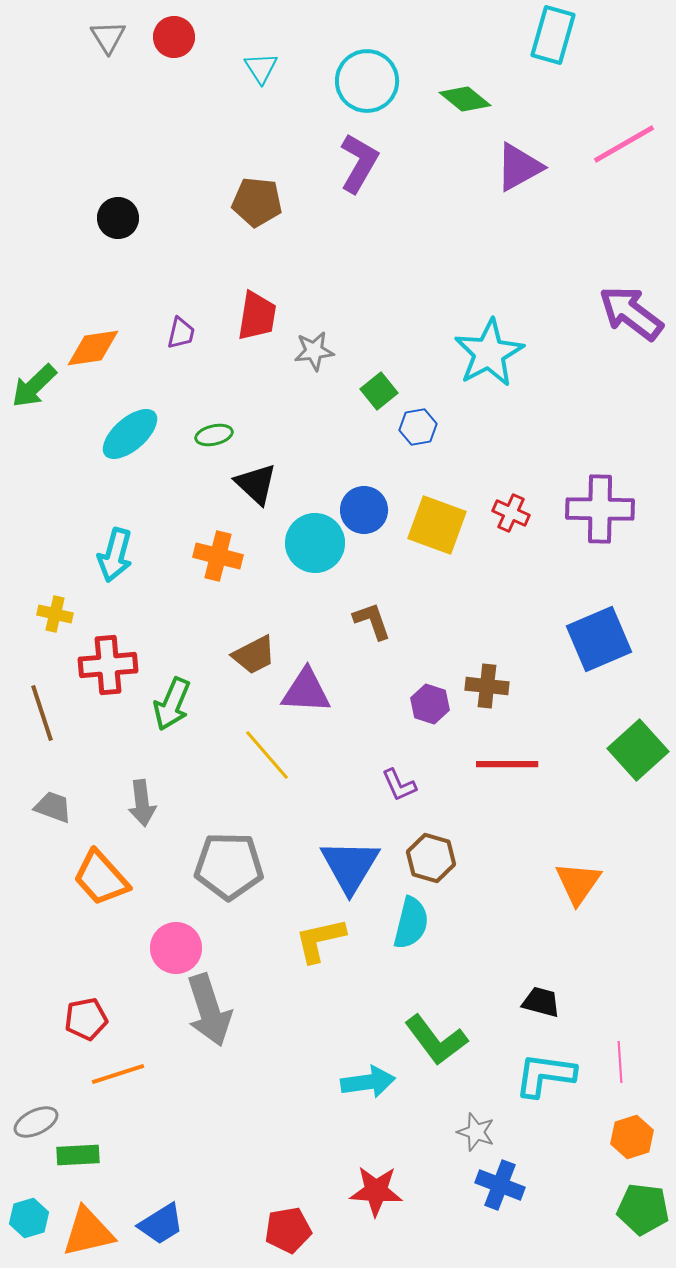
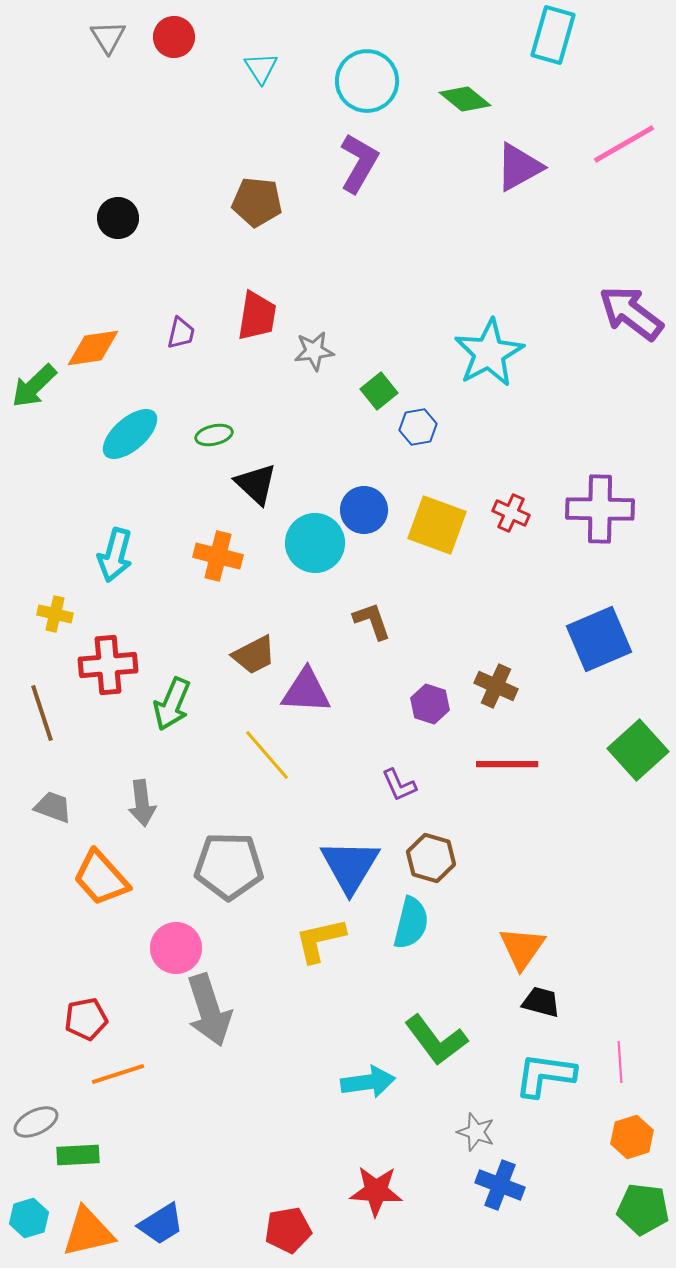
brown cross at (487, 686): moved 9 px right; rotated 18 degrees clockwise
orange triangle at (578, 883): moved 56 px left, 65 px down
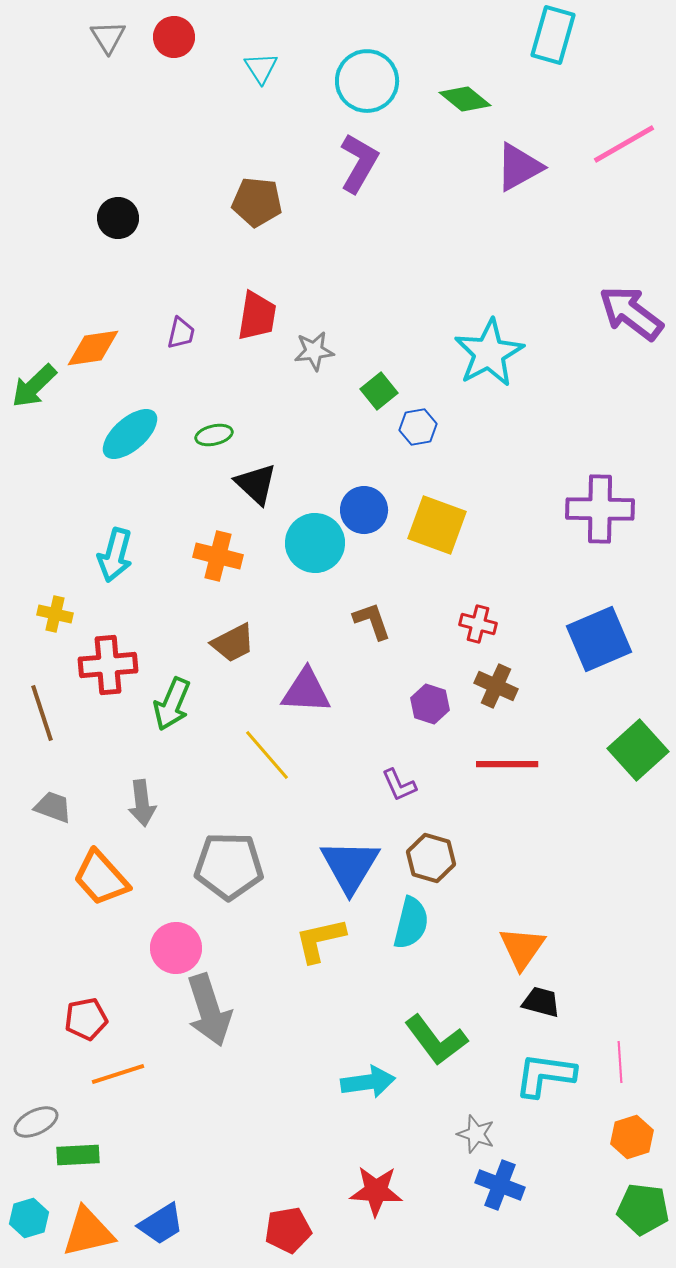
red cross at (511, 513): moved 33 px left, 111 px down; rotated 9 degrees counterclockwise
brown trapezoid at (254, 655): moved 21 px left, 12 px up
gray star at (476, 1132): moved 2 px down
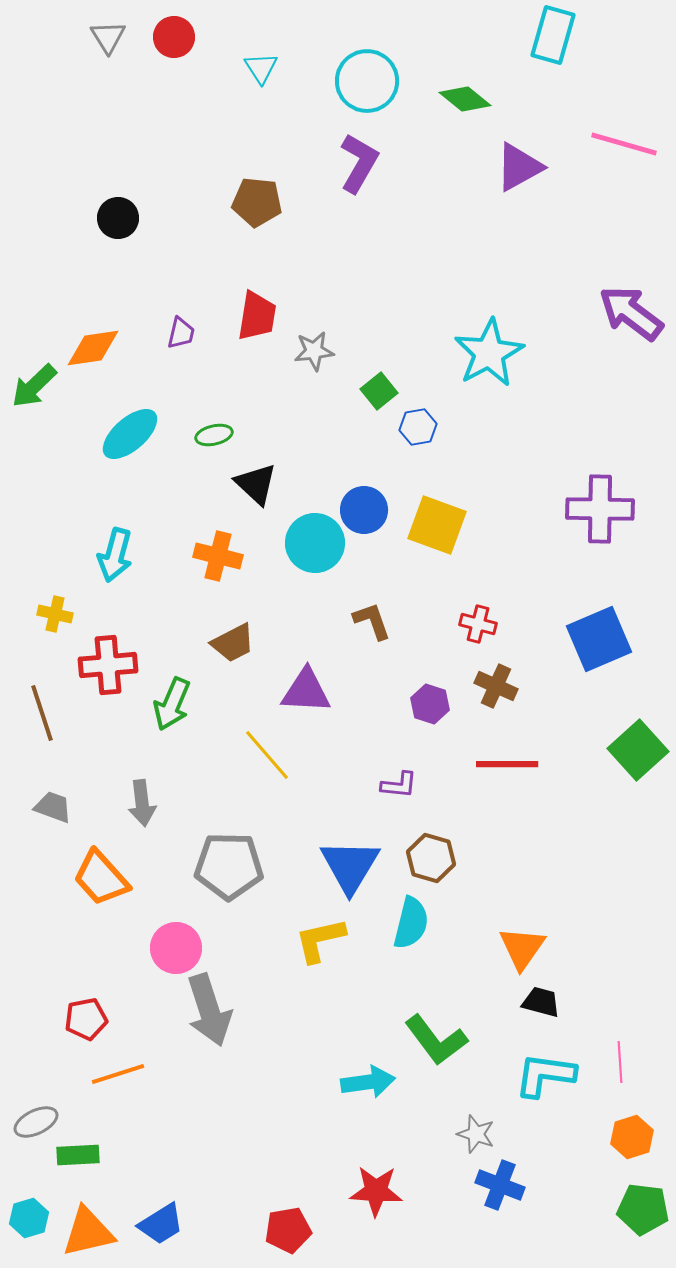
pink line at (624, 144): rotated 46 degrees clockwise
purple L-shape at (399, 785): rotated 60 degrees counterclockwise
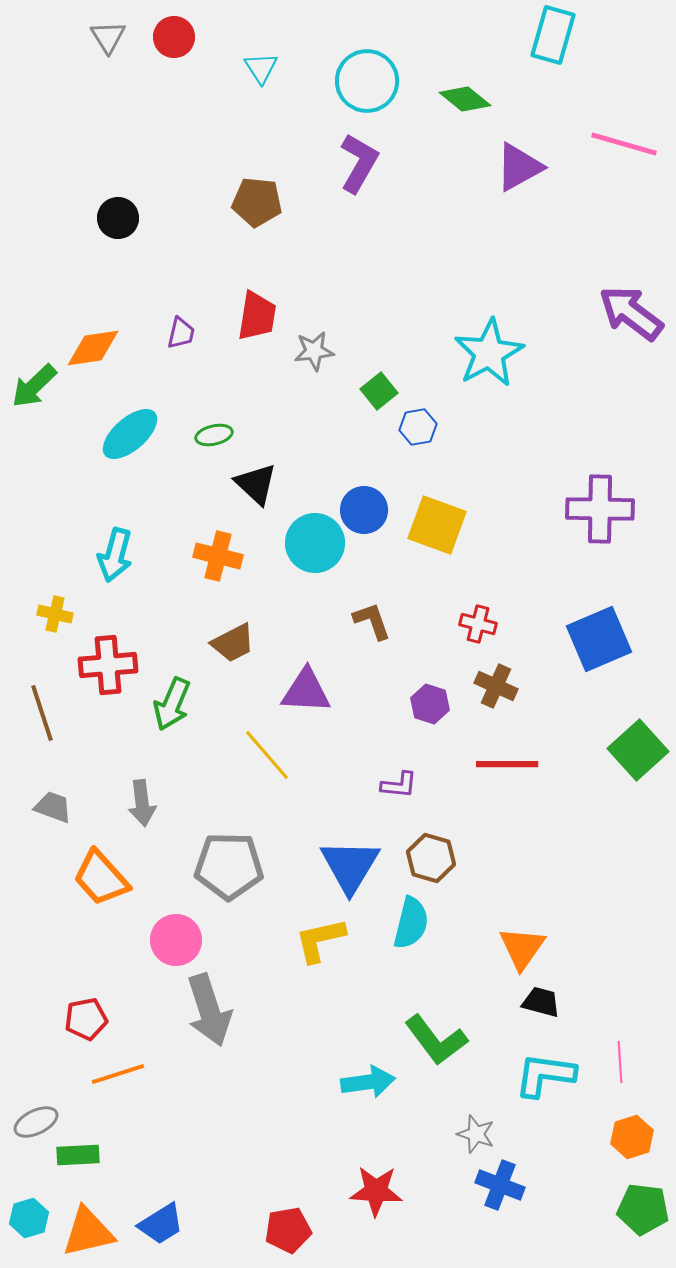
pink circle at (176, 948): moved 8 px up
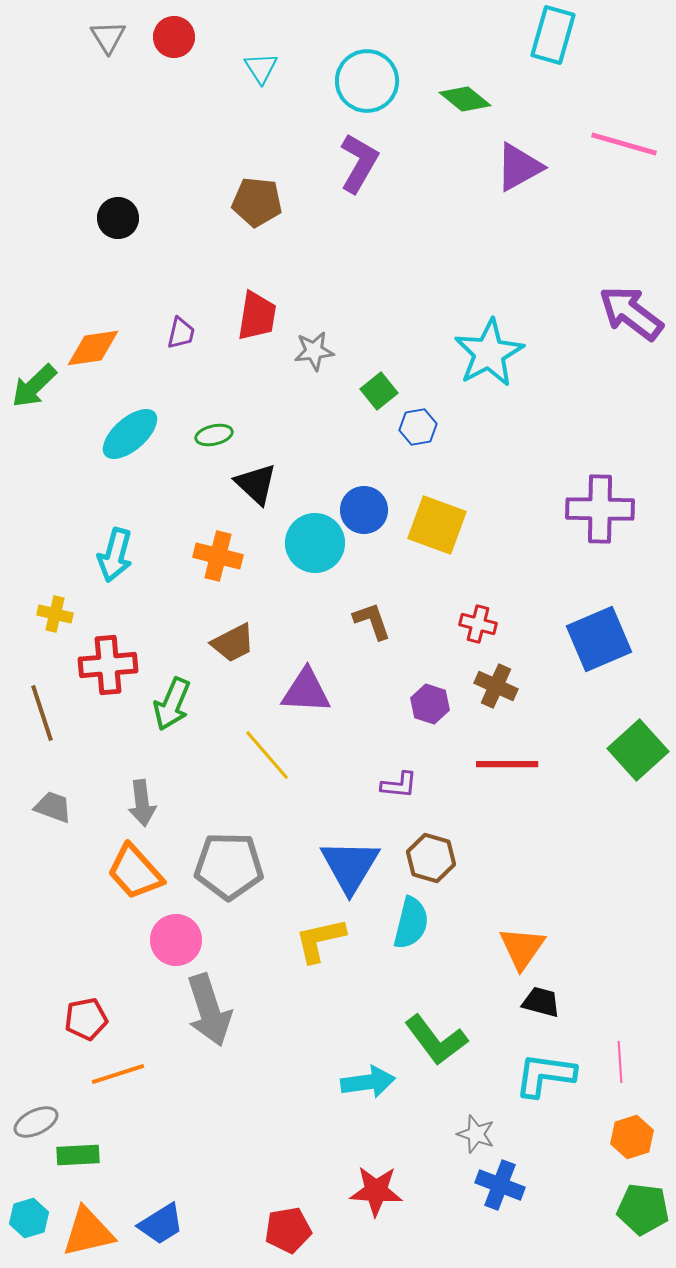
orange trapezoid at (101, 878): moved 34 px right, 6 px up
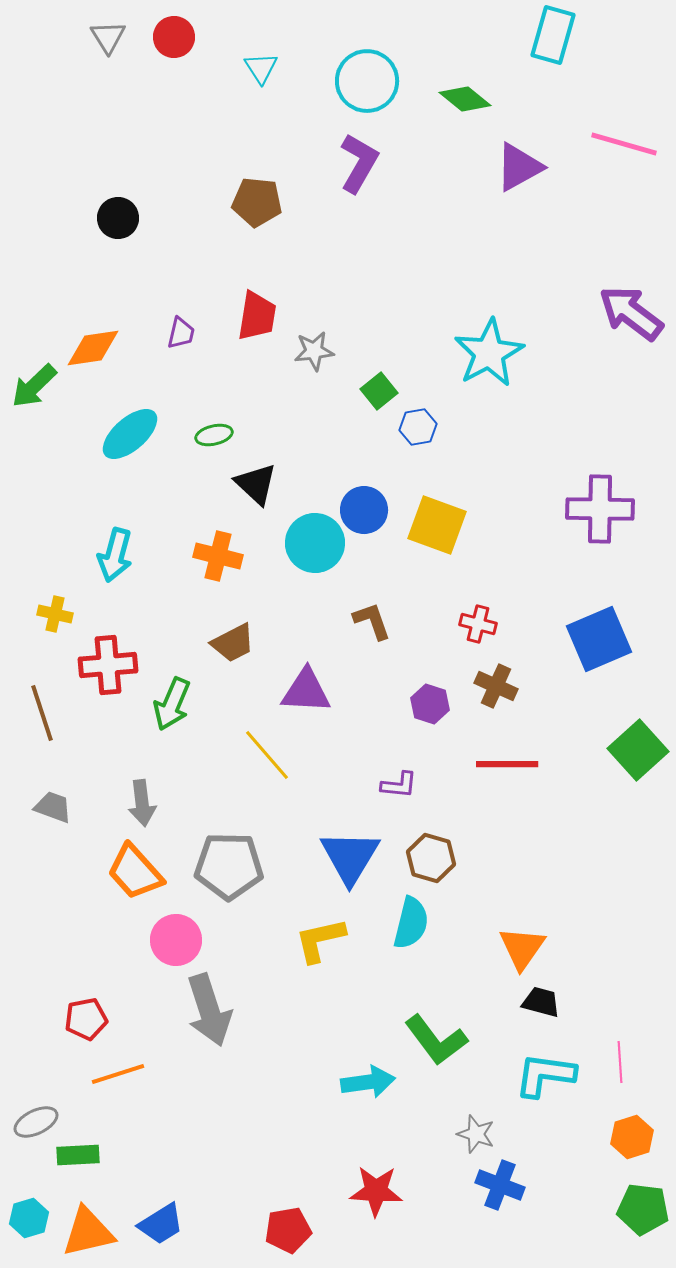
blue triangle at (350, 866): moved 9 px up
